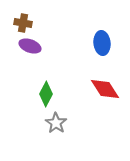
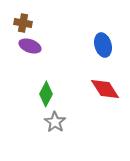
blue ellipse: moved 1 px right, 2 px down; rotated 10 degrees counterclockwise
gray star: moved 1 px left, 1 px up
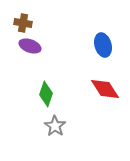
green diamond: rotated 10 degrees counterclockwise
gray star: moved 4 px down
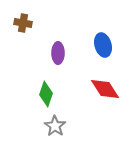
purple ellipse: moved 28 px right, 7 px down; rotated 70 degrees clockwise
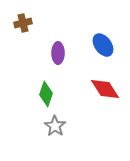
brown cross: rotated 24 degrees counterclockwise
blue ellipse: rotated 20 degrees counterclockwise
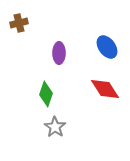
brown cross: moved 4 px left
blue ellipse: moved 4 px right, 2 px down
purple ellipse: moved 1 px right
gray star: moved 1 px down
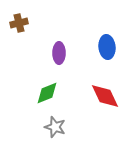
blue ellipse: rotated 30 degrees clockwise
red diamond: moved 7 px down; rotated 8 degrees clockwise
green diamond: moved 1 px right, 1 px up; rotated 50 degrees clockwise
gray star: rotated 15 degrees counterclockwise
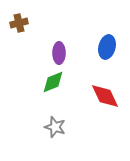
blue ellipse: rotated 20 degrees clockwise
green diamond: moved 6 px right, 11 px up
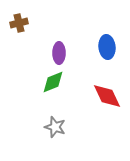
blue ellipse: rotated 20 degrees counterclockwise
red diamond: moved 2 px right
